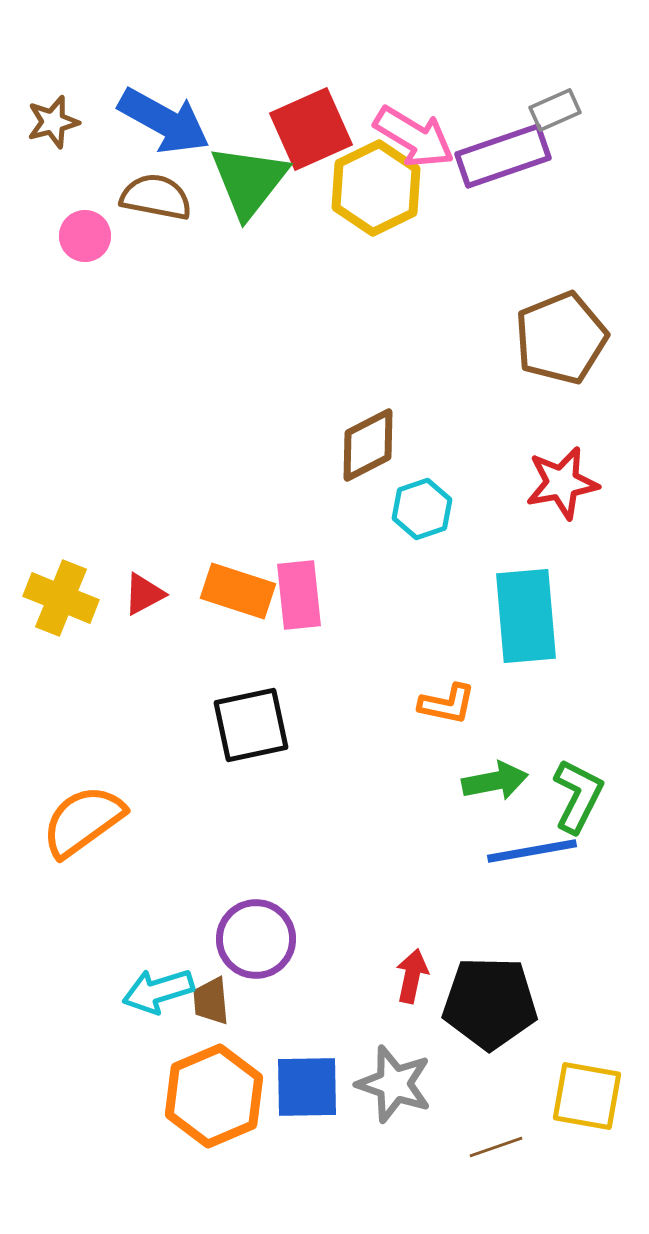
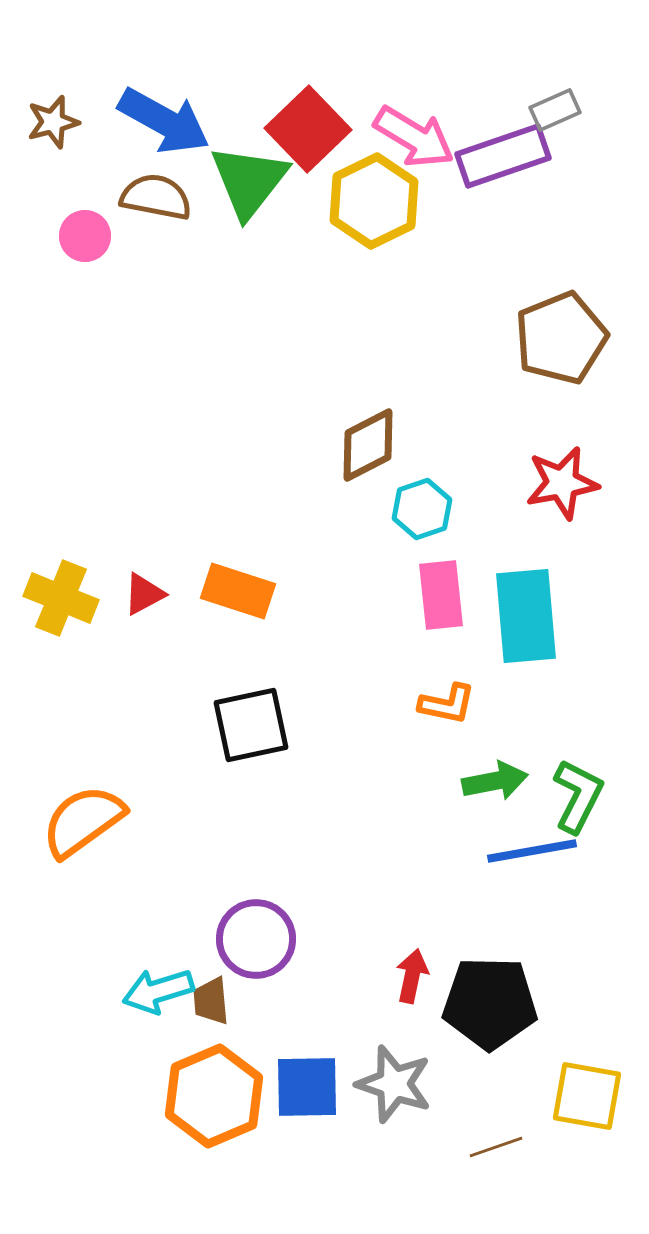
red square: moved 3 px left; rotated 20 degrees counterclockwise
yellow hexagon: moved 2 px left, 13 px down
pink rectangle: moved 142 px right
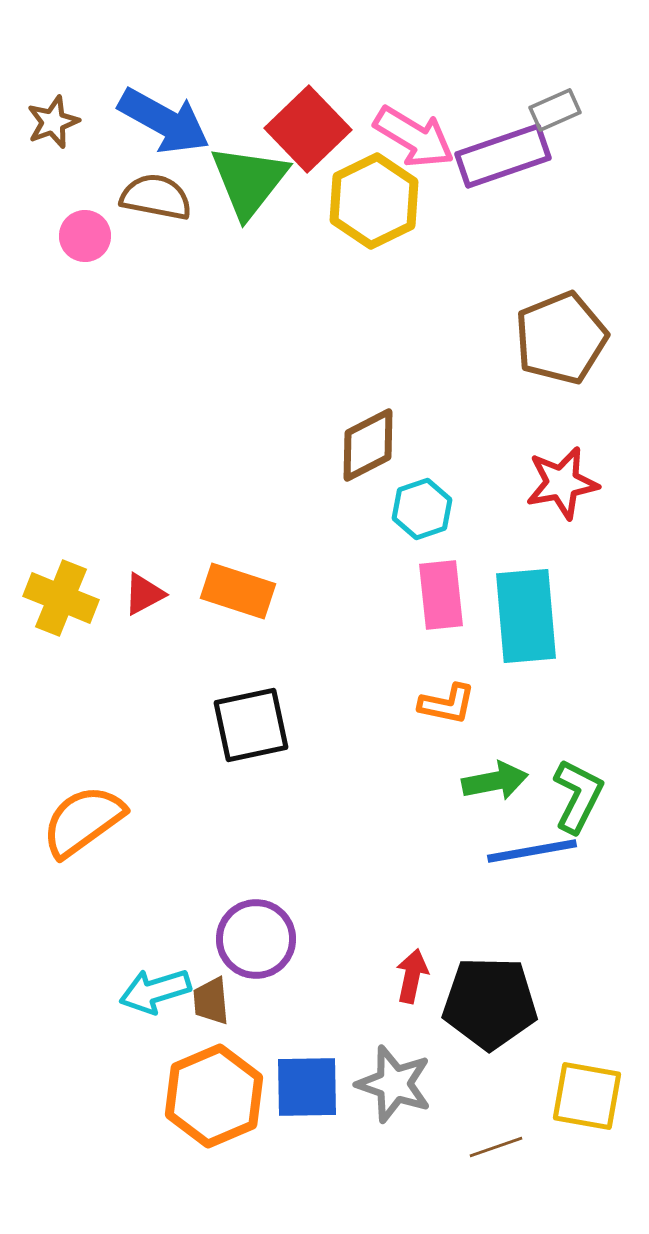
brown star: rotated 6 degrees counterclockwise
cyan arrow: moved 3 px left
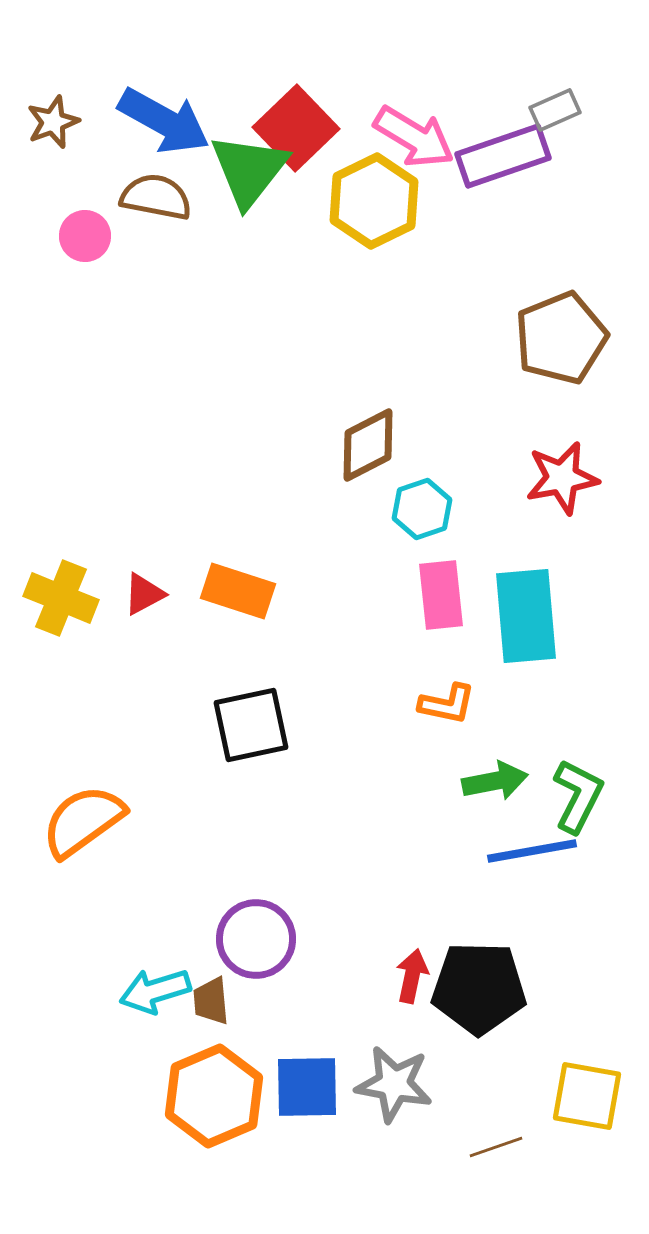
red square: moved 12 px left, 1 px up
green triangle: moved 11 px up
red star: moved 5 px up
black pentagon: moved 11 px left, 15 px up
gray star: rotated 8 degrees counterclockwise
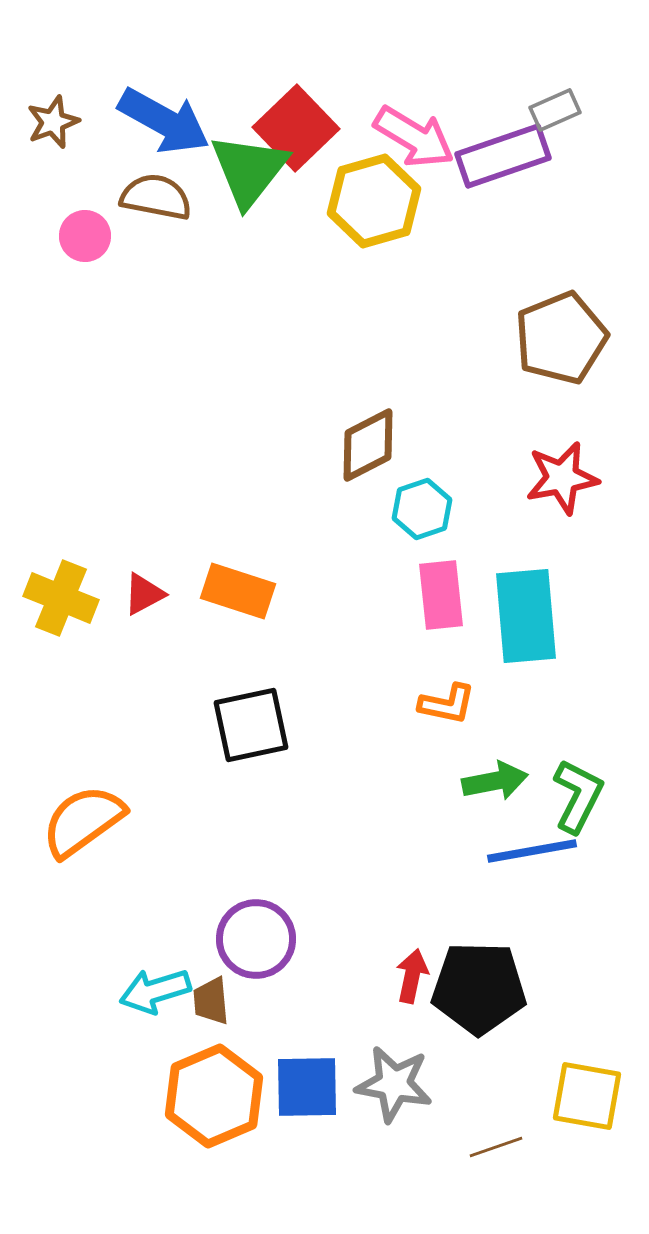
yellow hexagon: rotated 10 degrees clockwise
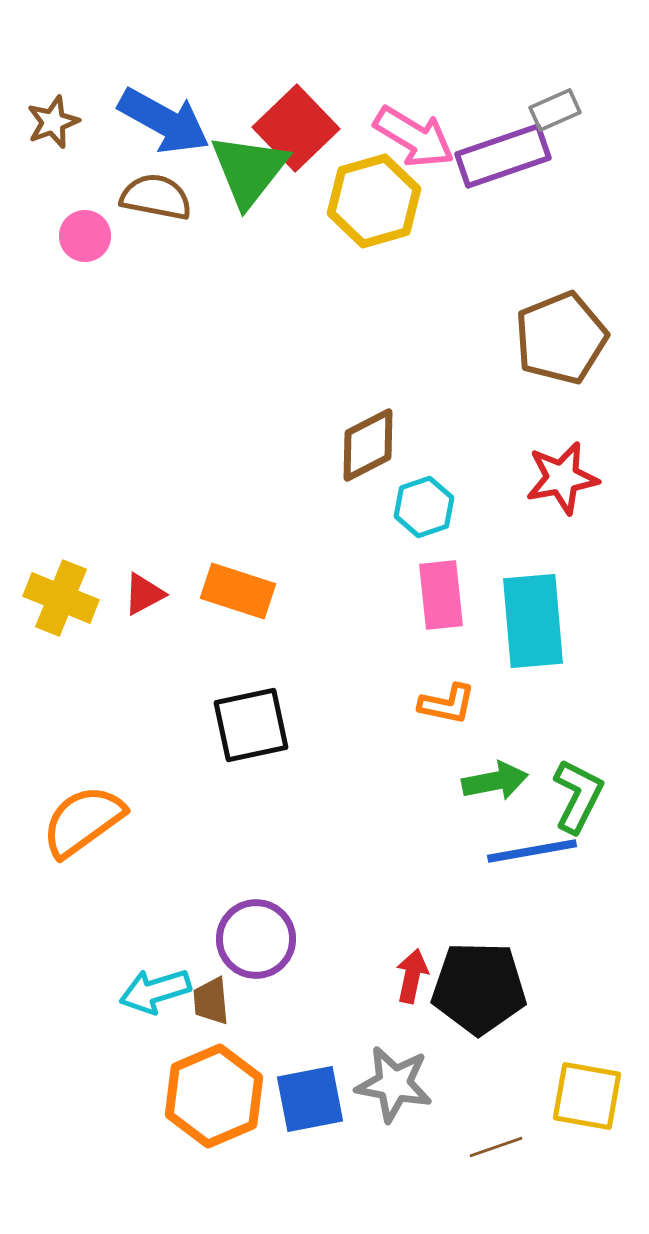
cyan hexagon: moved 2 px right, 2 px up
cyan rectangle: moved 7 px right, 5 px down
blue square: moved 3 px right, 12 px down; rotated 10 degrees counterclockwise
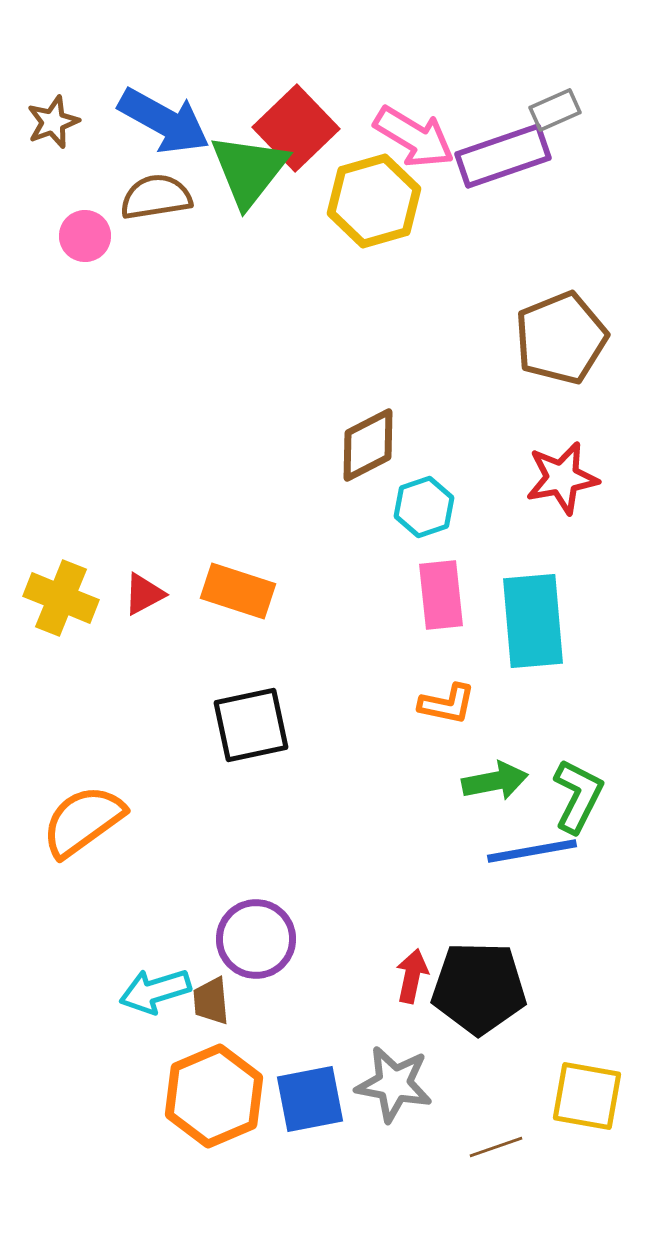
brown semicircle: rotated 20 degrees counterclockwise
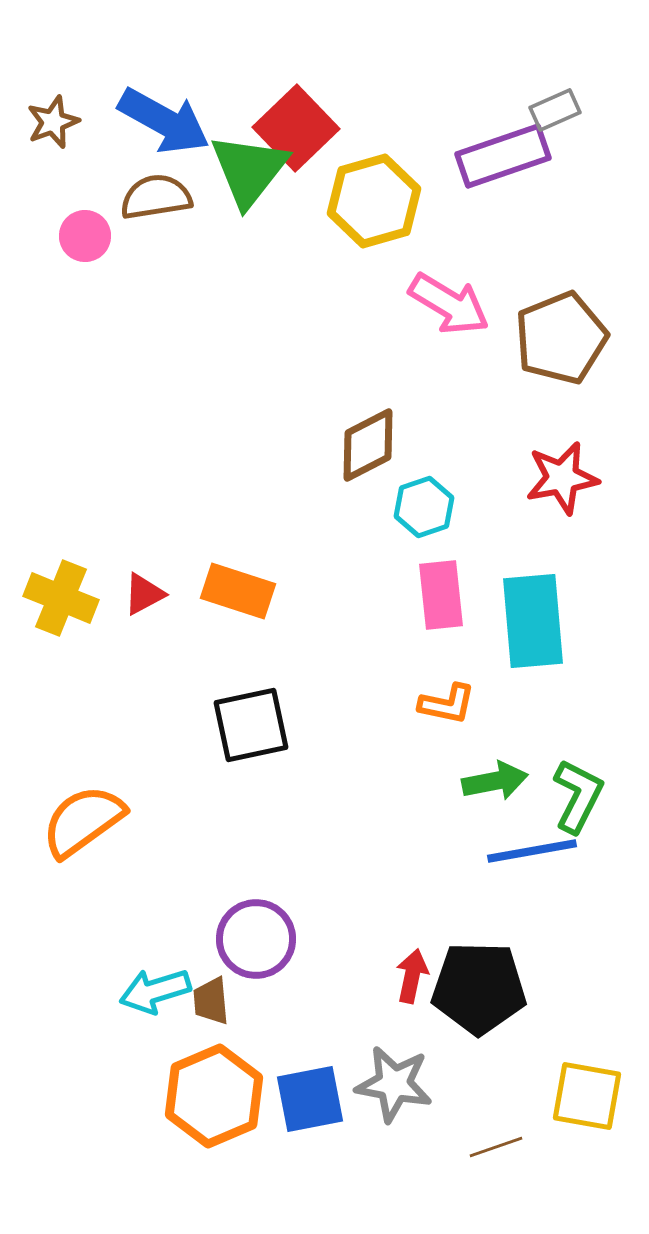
pink arrow: moved 35 px right, 167 px down
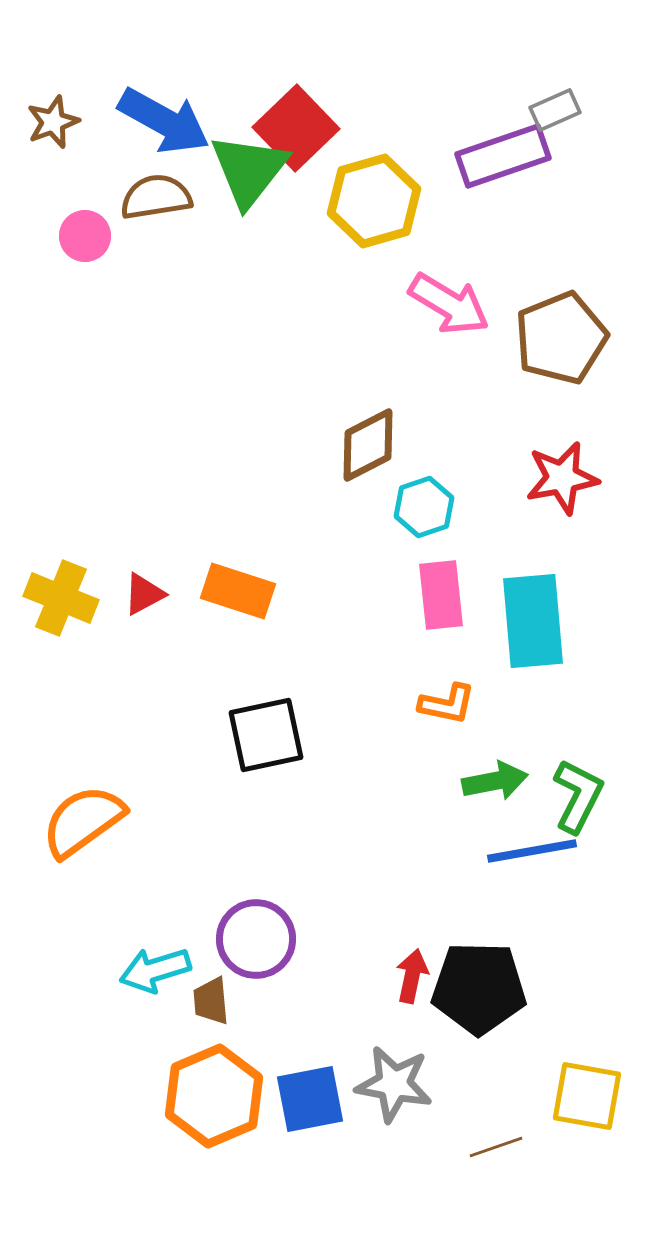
black square: moved 15 px right, 10 px down
cyan arrow: moved 21 px up
